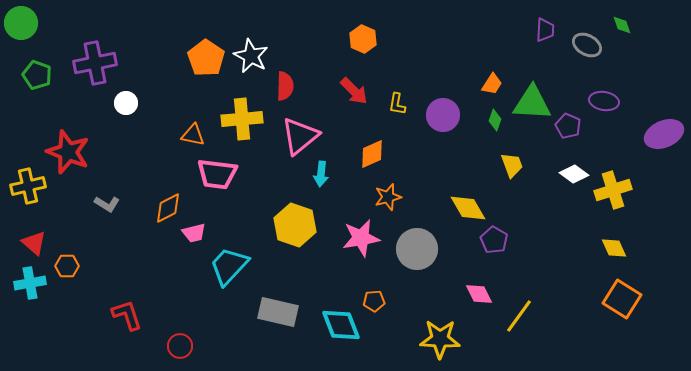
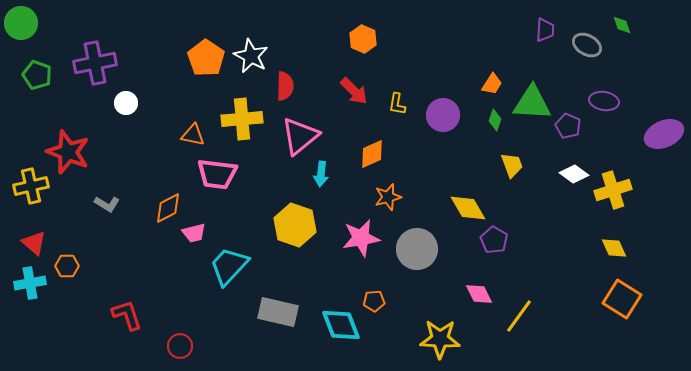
yellow cross at (28, 186): moved 3 px right
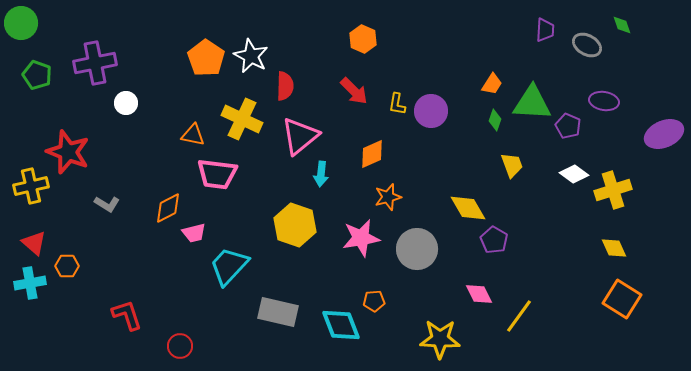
purple circle at (443, 115): moved 12 px left, 4 px up
yellow cross at (242, 119): rotated 30 degrees clockwise
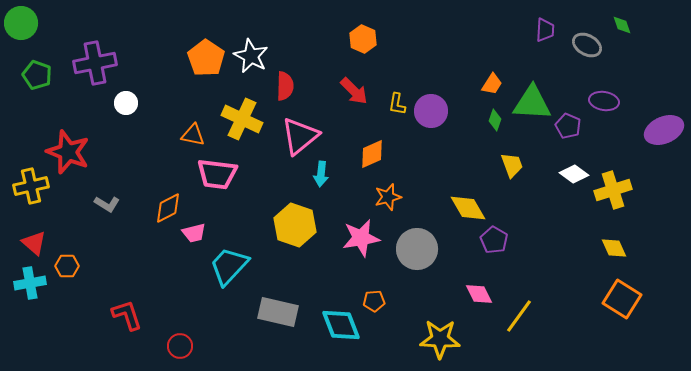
purple ellipse at (664, 134): moved 4 px up
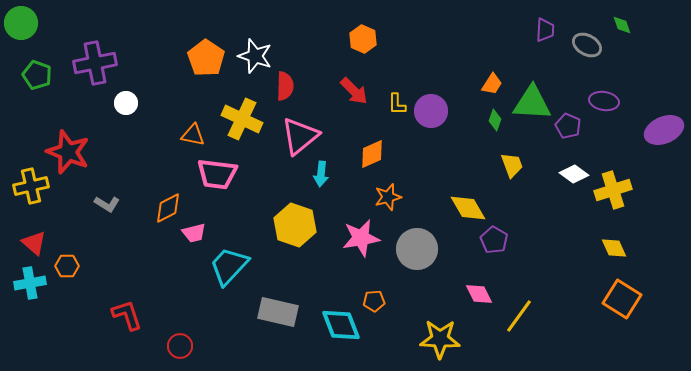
white star at (251, 56): moved 4 px right; rotated 8 degrees counterclockwise
yellow L-shape at (397, 104): rotated 10 degrees counterclockwise
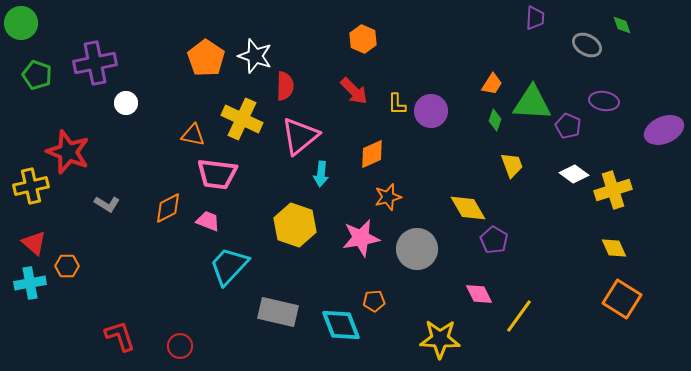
purple trapezoid at (545, 30): moved 10 px left, 12 px up
pink trapezoid at (194, 233): moved 14 px right, 12 px up; rotated 145 degrees counterclockwise
red L-shape at (127, 315): moved 7 px left, 21 px down
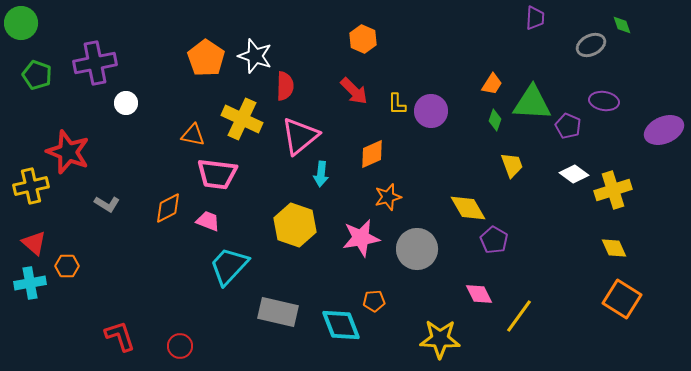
gray ellipse at (587, 45): moved 4 px right; rotated 56 degrees counterclockwise
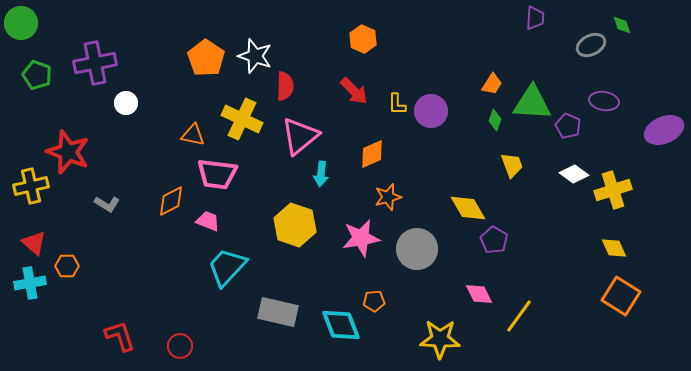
orange diamond at (168, 208): moved 3 px right, 7 px up
cyan trapezoid at (229, 266): moved 2 px left, 1 px down
orange square at (622, 299): moved 1 px left, 3 px up
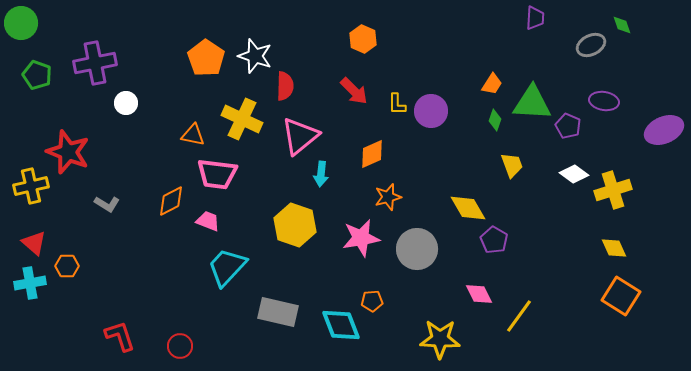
orange pentagon at (374, 301): moved 2 px left
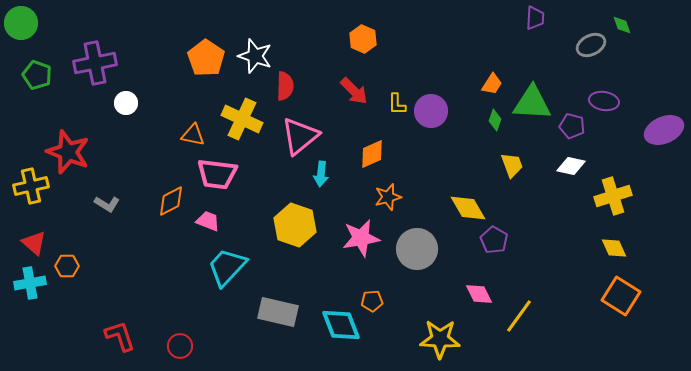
purple pentagon at (568, 126): moved 4 px right; rotated 10 degrees counterclockwise
white diamond at (574, 174): moved 3 px left, 8 px up; rotated 24 degrees counterclockwise
yellow cross at (613, 190): moved 6 px down
